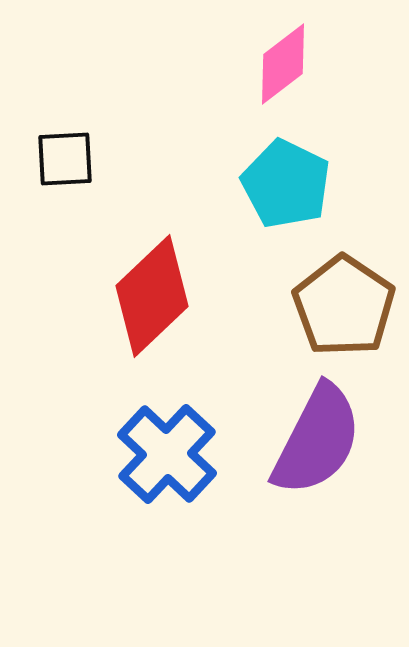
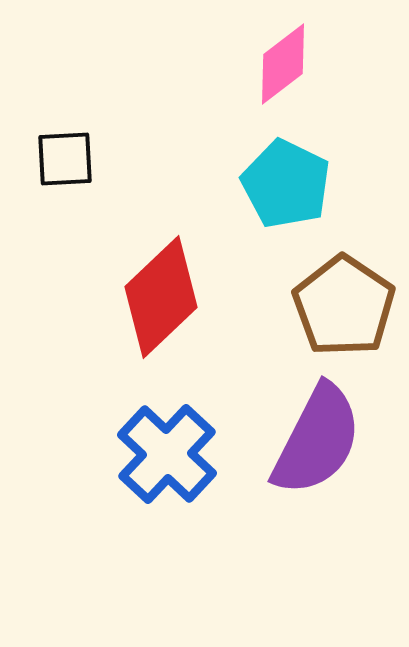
red diamond: moved 9 px right, 1 px down
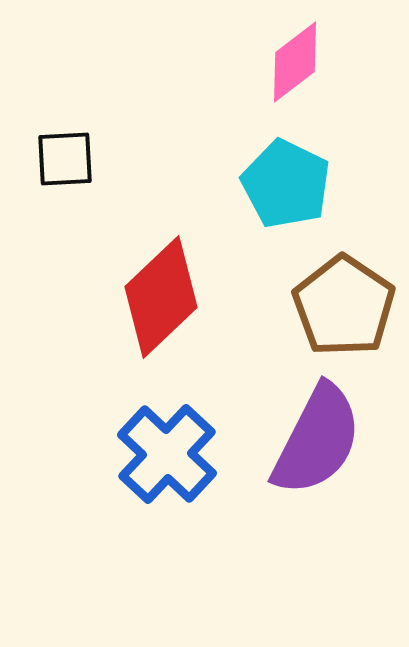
pink diamond: moved 12 px right, 2 px up
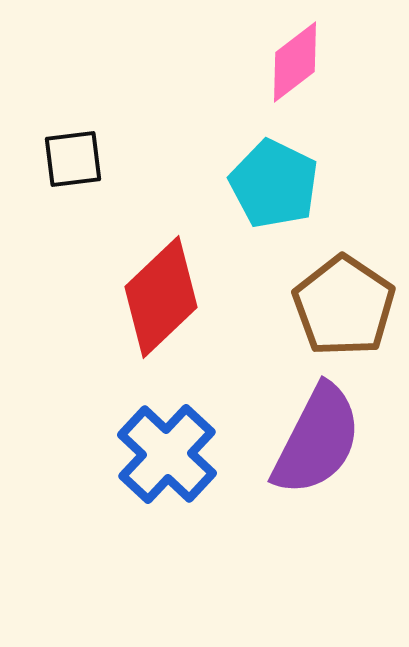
black square: moved 8 px right; rotated 4 degrees counterclockwise
cyan pentagon: moved 12 px left
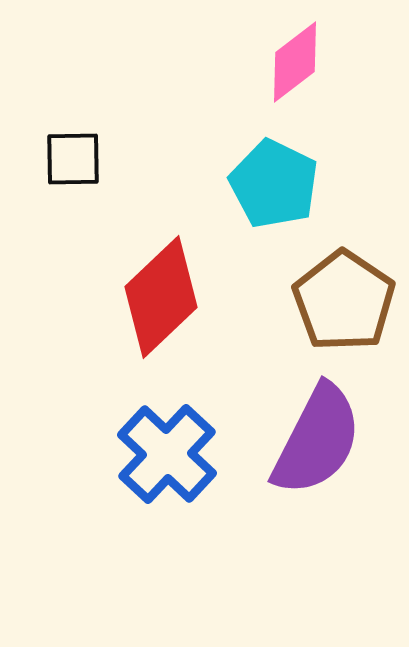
black square: rotated 6 degrees clockwise
brown pentagon: moved 5 px up
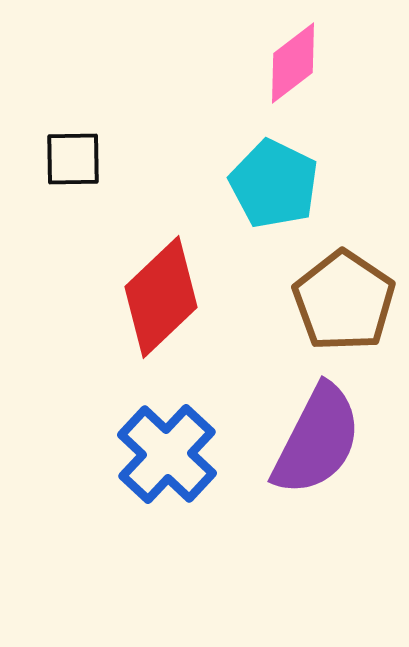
pink diamond: moved 2 px left, 1 px down
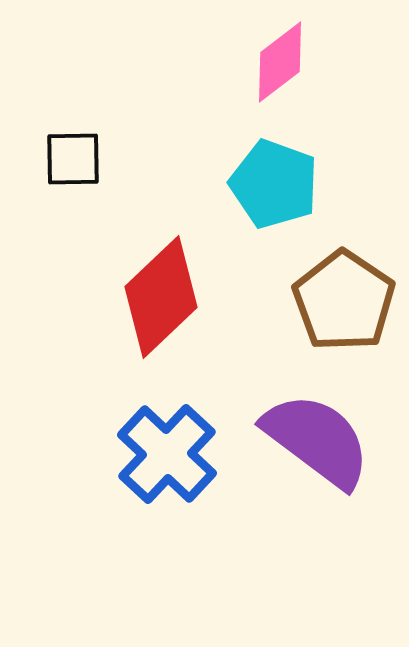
pink diamond: moved 13 px left, 1 px up
cyan pentagon: rotated 6 degrees counterclockwise
purple semicircle: rotated 80 degrees counterclockwise
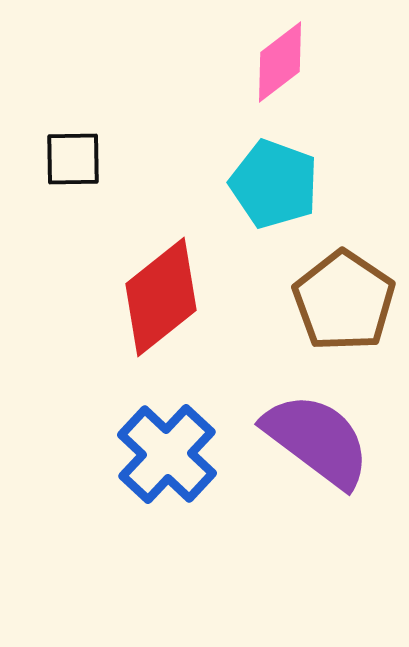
red diamond: rotated 5 degrees clockwise
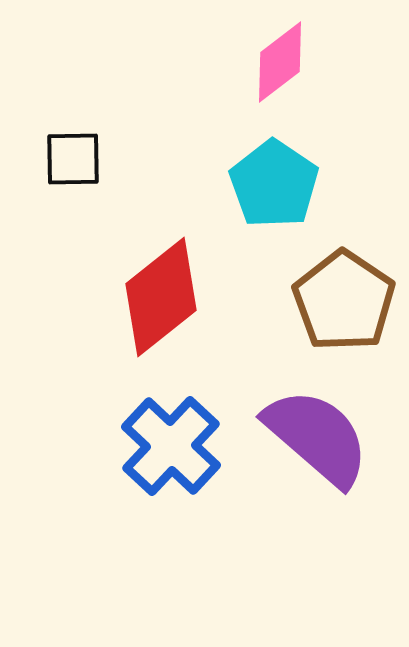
cyan pentagon: rotated 14 degrees clockwise
purple semicircle: moved 3 px up; rotated 4 degrees clockwise
blue cross: moved 4 px right, 8 px up
